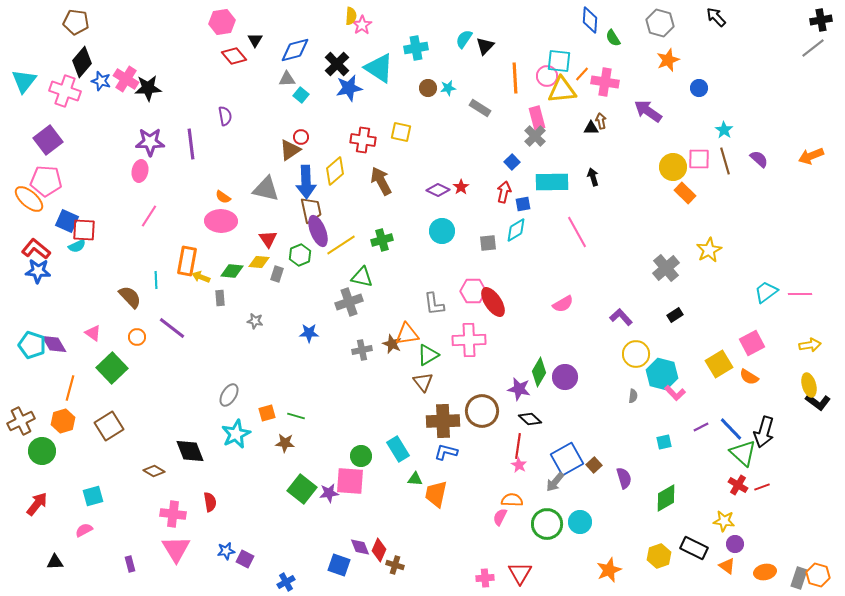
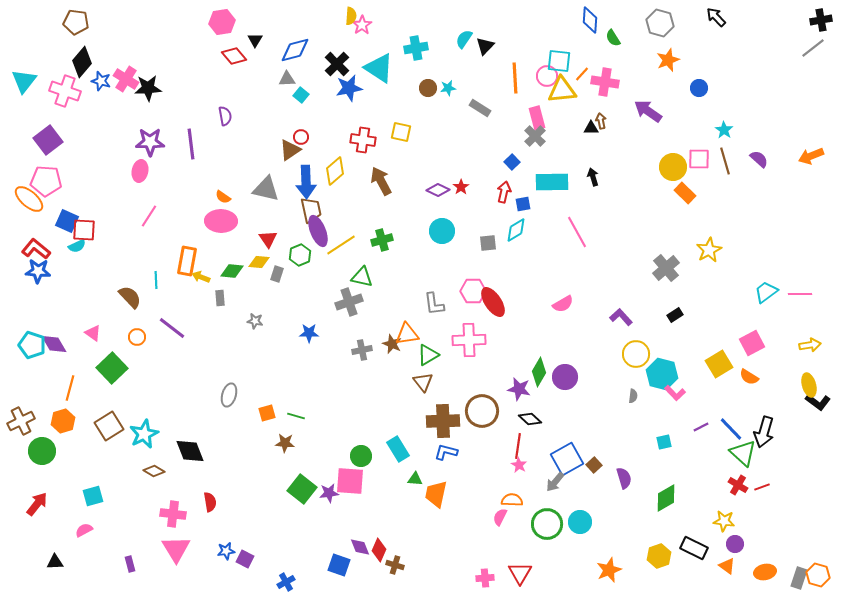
gray ellipse at (229, 395): rotated 15 degrees counterclockwise
cyan star at (236, 434): moved 92 px left
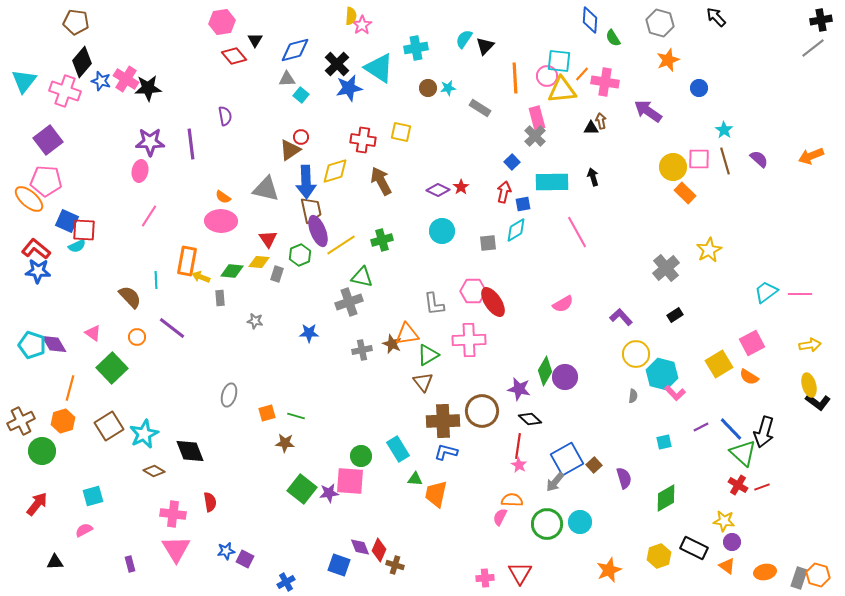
yellow diamond at (335, 171): rotated 24 degrees clockwise
green diamond at (539, 372): moved 6 px right, 1 px up
purple circle at (735, 544): moved 3 px left, 2 px up
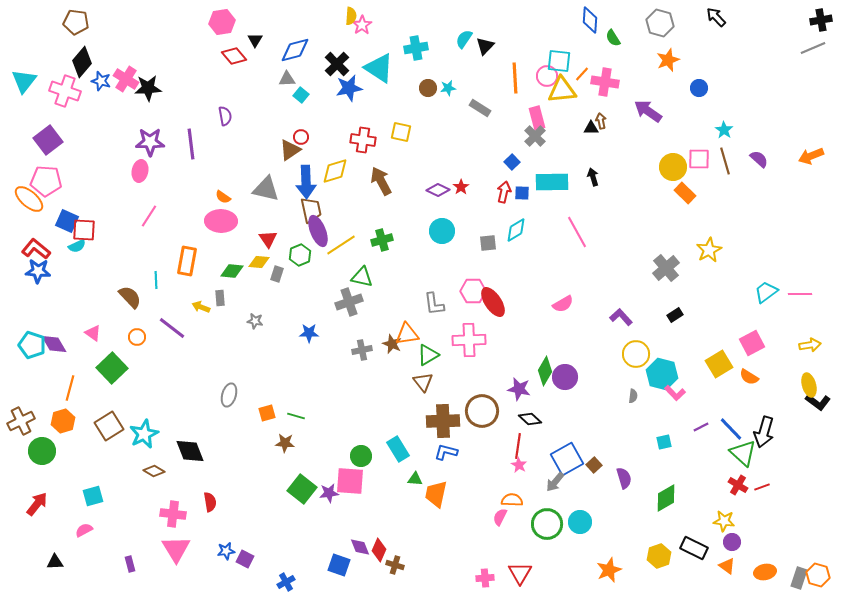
gray line at (813, 48): rotated 15 degrees clockwise
blue square at (523, 204): moved 1 px left, 11 px up; rotated 14 degrees clockwise
yellow arrow at (201, 277): moved 30 px down
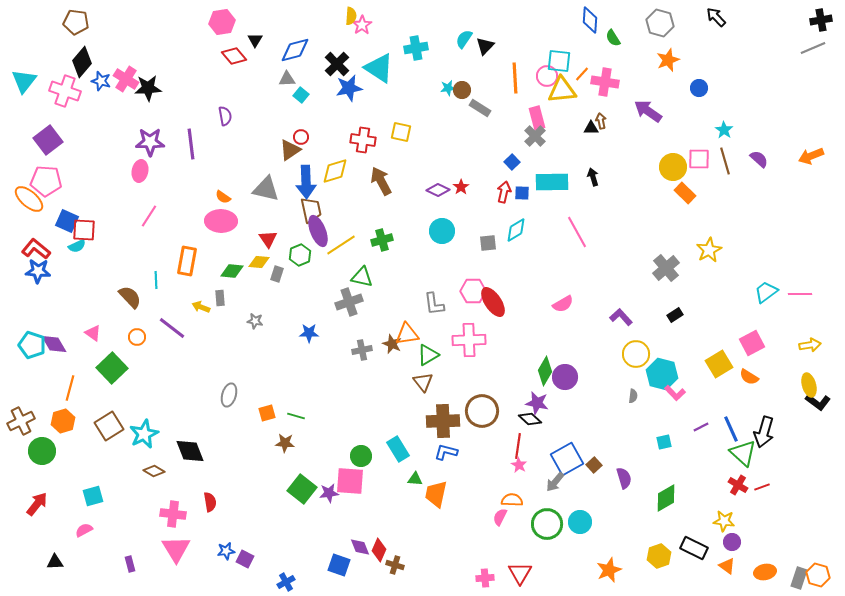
brown circle at (428, 88): moved 34 px right, 2 px down
purple star at (519, 389): moved 18 px right, 14 px down
blue line at (731, 429): rotated 20 degrees clockwise
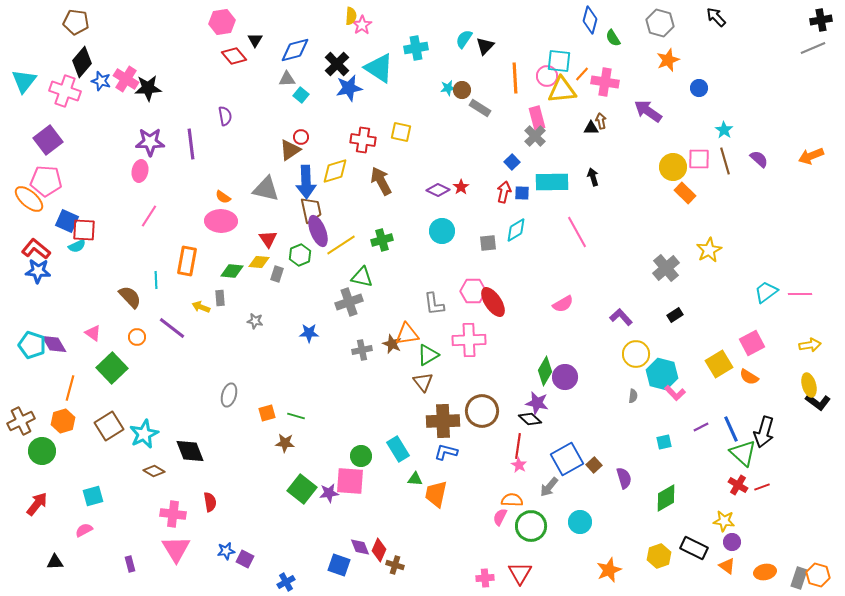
blue diamond at (590, 20): rotated 12 degrees clockwise
gray arrow at (555, 482): moved 6 px left, 5 px down
green circle at (547, 524): moved 16 px left, 2 px down
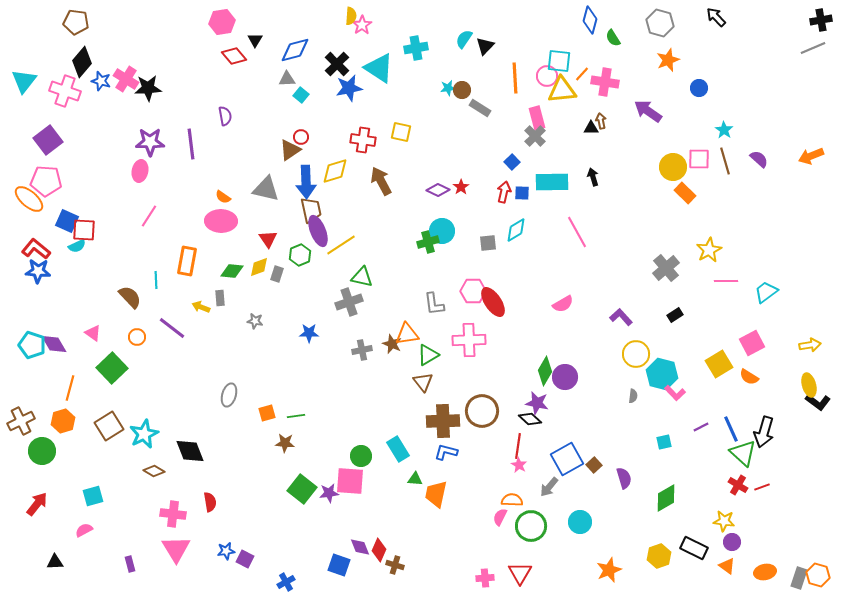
green cross at (382, 240): moved 46 px right, 2 px down
yellow diamond at (259, 262): moved 5 px down; rotated 25 degrees counterclockwise
pink line at (800, 294): moved 74 px left, 13 px up
green line at (296, 416): rotated 24 degrees counterclockwise
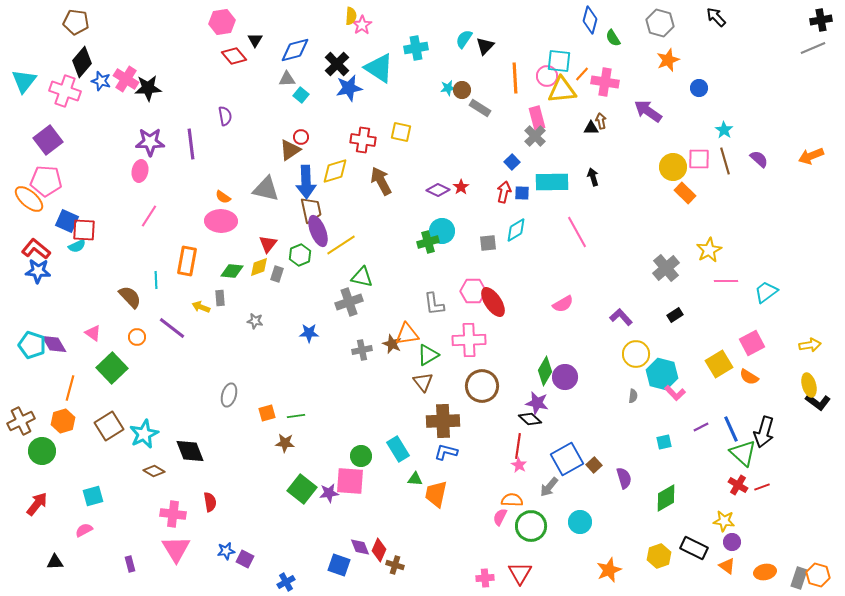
red triangle at (268, 239): moved 5 px down; rotated 12 degrees clockwise
brown circle at (482, 411): moved 25 px up
